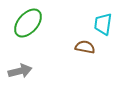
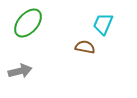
cyan trapezoid: rotated 15 degrees clockwise
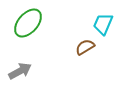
brown semicircle: rotated 42 degrees counterclockwise
gray arrow: rotated 15 degrees counterclockwise
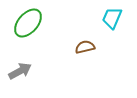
cyan trapezoid: moved 9 px right, 6 px up
brown semicircle: rotated 18 degrees clockwise
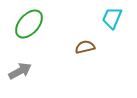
green ellipse: moved 1 px right, 1 px down
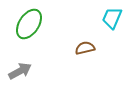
green ellipse: rotated 8 degrees counterclockwise
brown semicircle: moved 1 px down
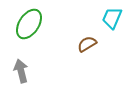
brown semicircle: moved 2 px right, 4 px up; rotated 18 degrees counterclockwise
gray arrow: moved 1 px right; rotated 75 degrees counterclockwise
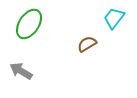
cyan trapezoid: moved 2 px right; rotated 15 degrees clockwise
gray arrow: rotated 45 degrees counterclockwise
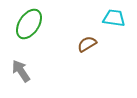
cyan trapezoid: rotated 60 degrees clockwise
gray arrow: rotated 25 degrees clockwise
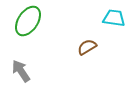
green ellipse: moved 1 px left, 3 px up
brown semicircle: moved 3 px down
